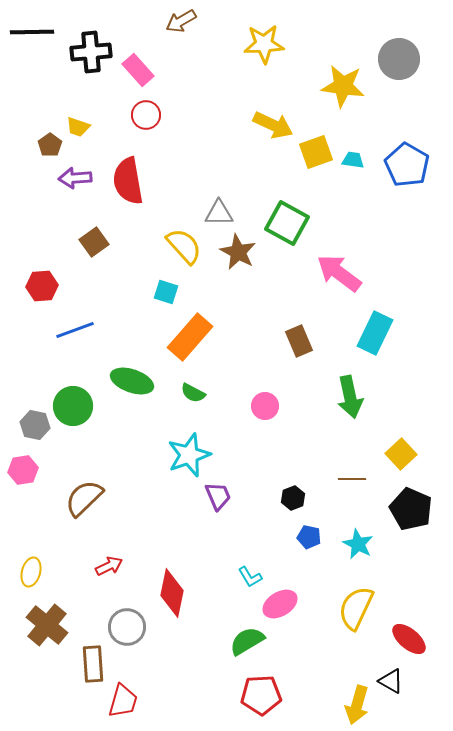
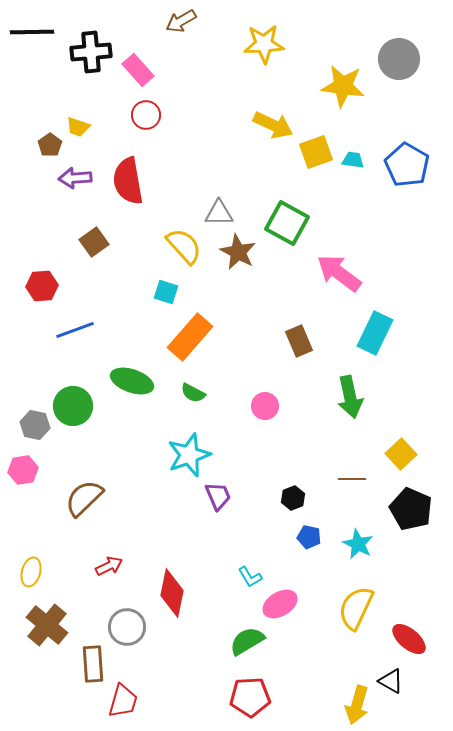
red pentagon at (261, 695): moved 11 px left, 2 px down
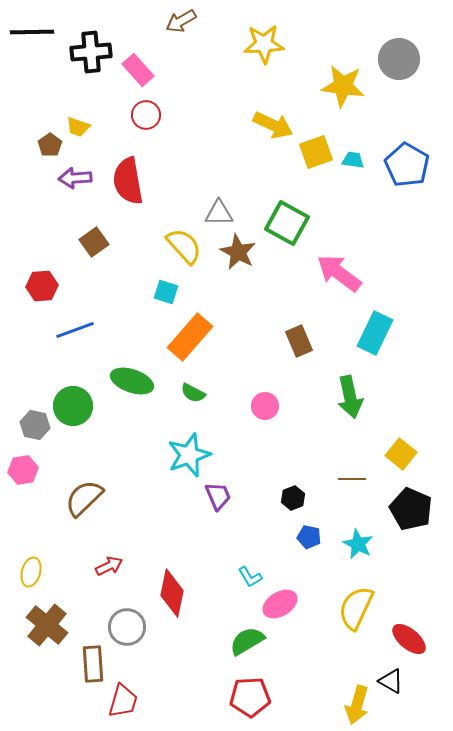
yellow square at (401, 454): rotated 8 degrees counterclockwise
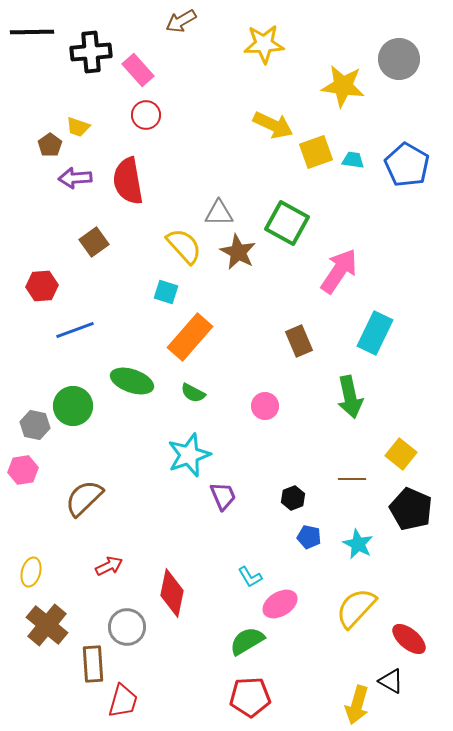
pink arrow at (339, 273): moved 2 px up; rotated 87 degrees clockwise
purple trapezoid at (218, 496): moved 5 px right
yellow semicircle at (356, 608): rotated 18 degrees clockwise
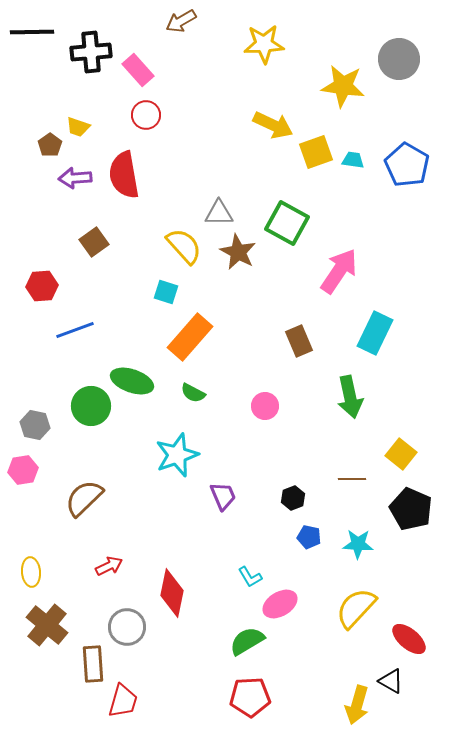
red semicircle at (128, 181): moved 4 px left, 6 px up
green circle at (73, 406): moved 18 px right
cyan star at (189, 455): moved 12 px left
cyan star at (358, 544): rotated 24 degrees counterclockwise
yellow ellipse at (31, 572): rotated 20 degrees counterclockwise
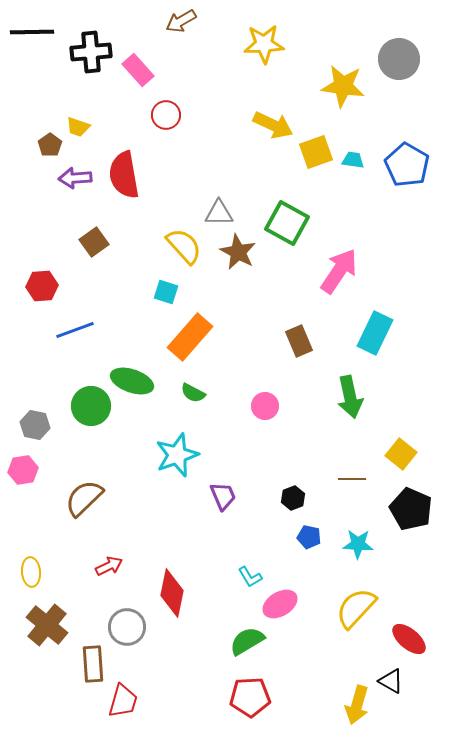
red circle at (146, 115): moved 20 px right
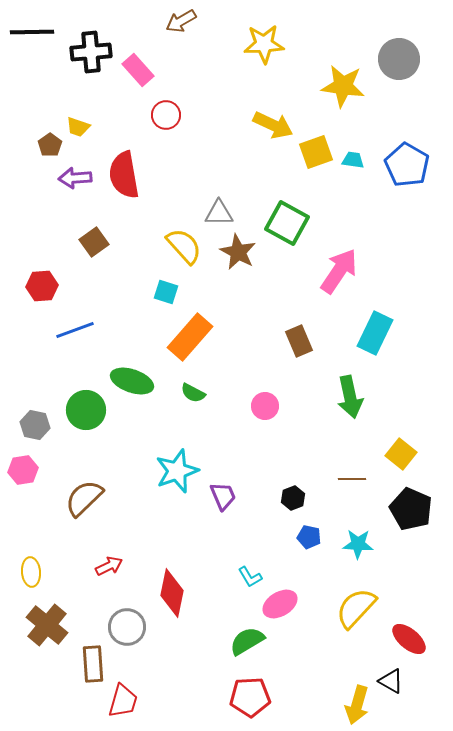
green circle at (91, 406): moved 5 px left, 4 px down
cyan star at (177, 455): moved 16 px down
